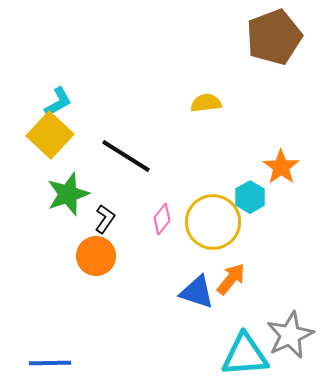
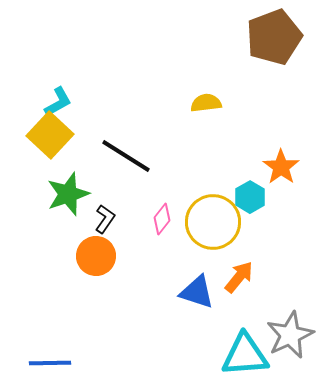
orange arrow: moved 8 px right, 2 px up
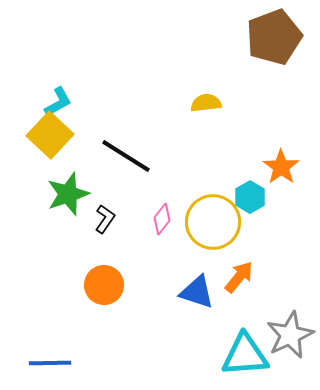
orange circle: moved 8 px right, 29 px down
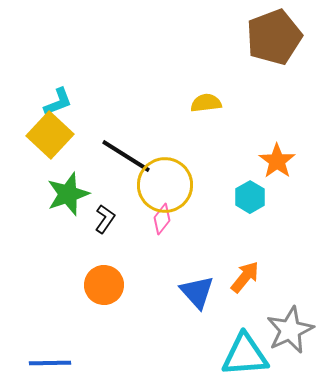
cyan L-shape: rotated 8 degrees clockwise
orange star: moved 4 px left, 6 px up
yellow circle: moved 48 px left, 37 px up
orange arrow: moved 6 px right
blue triangle: rotated 30 degrees clockwise
gray star: moved 5 px up
